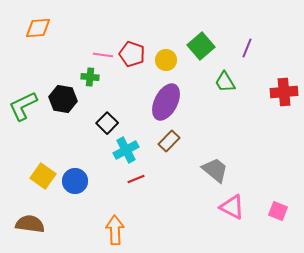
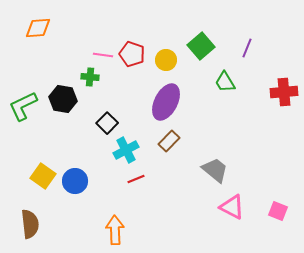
brown semicircle: rotated 76 degrees clockwise
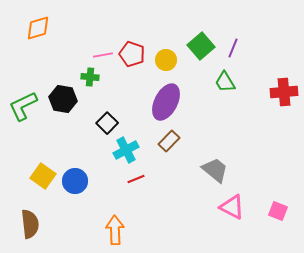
orange diamond: rotated 12 degrees counterclockwise
purple line: moved 14 px left
pink line: rotated 18 degrees counterclockwise
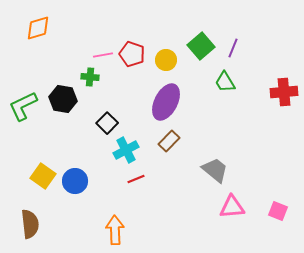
pink triangle: rotated 32 degrees counterclockwise
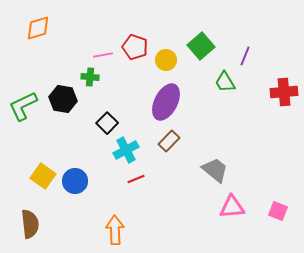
purple line: moved 12 px right, 8 px down
red pentagon: moved 3 px right, 7 px up
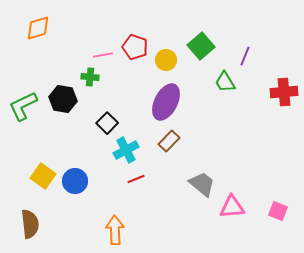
gray trapezoid: moved 13 px left, 14 px down
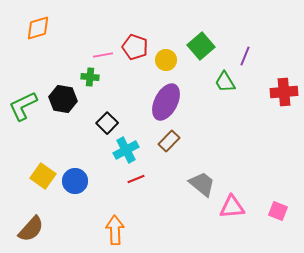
brown semicircle: moved 1 px right, 5 px down; rotated 48 degrees clockwise
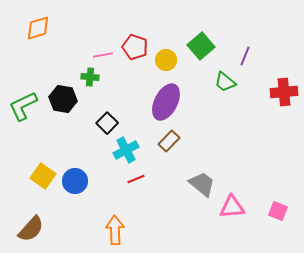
green trapezoid: rotated 20 degrees counterclockwise
